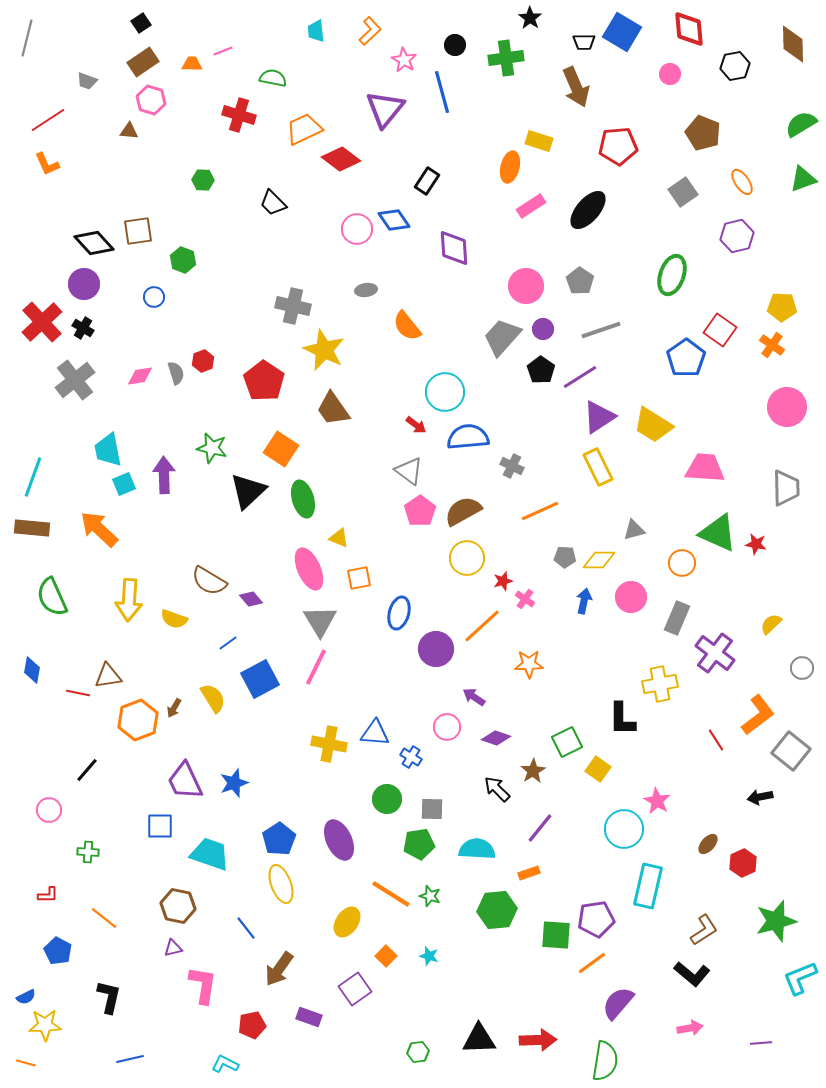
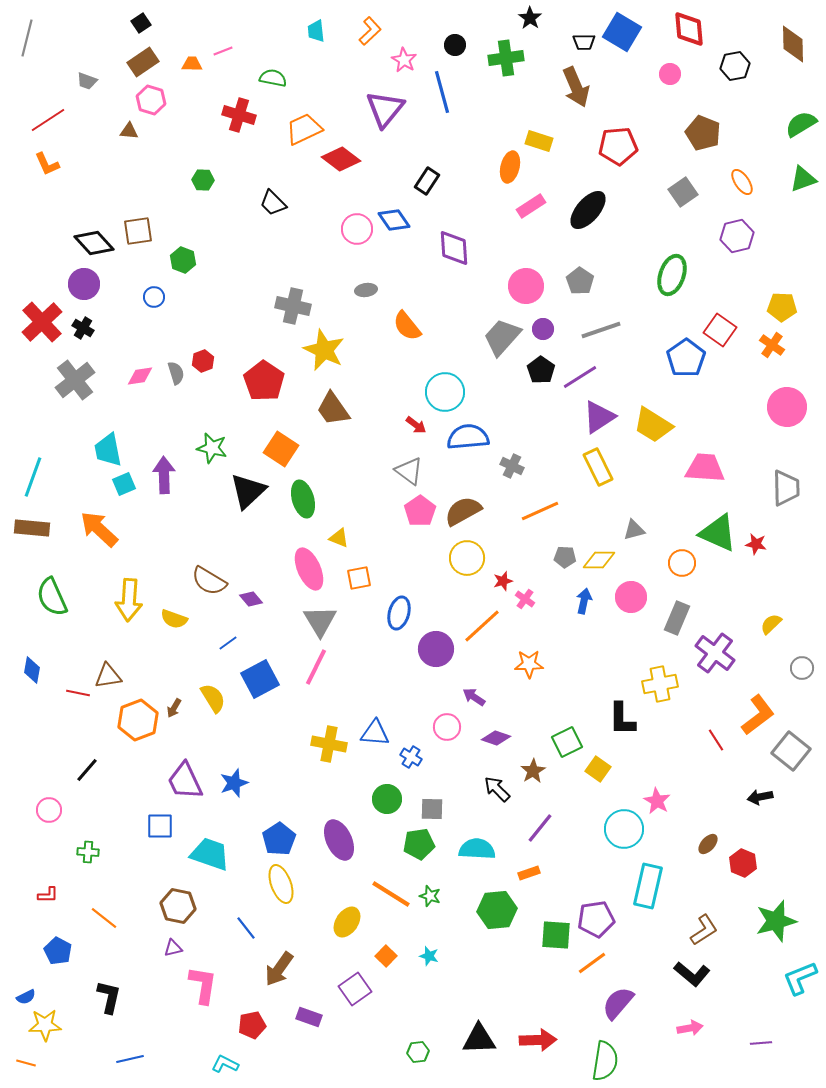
red hexagon at (743, 863): rotated 12 degrees counterclockwise
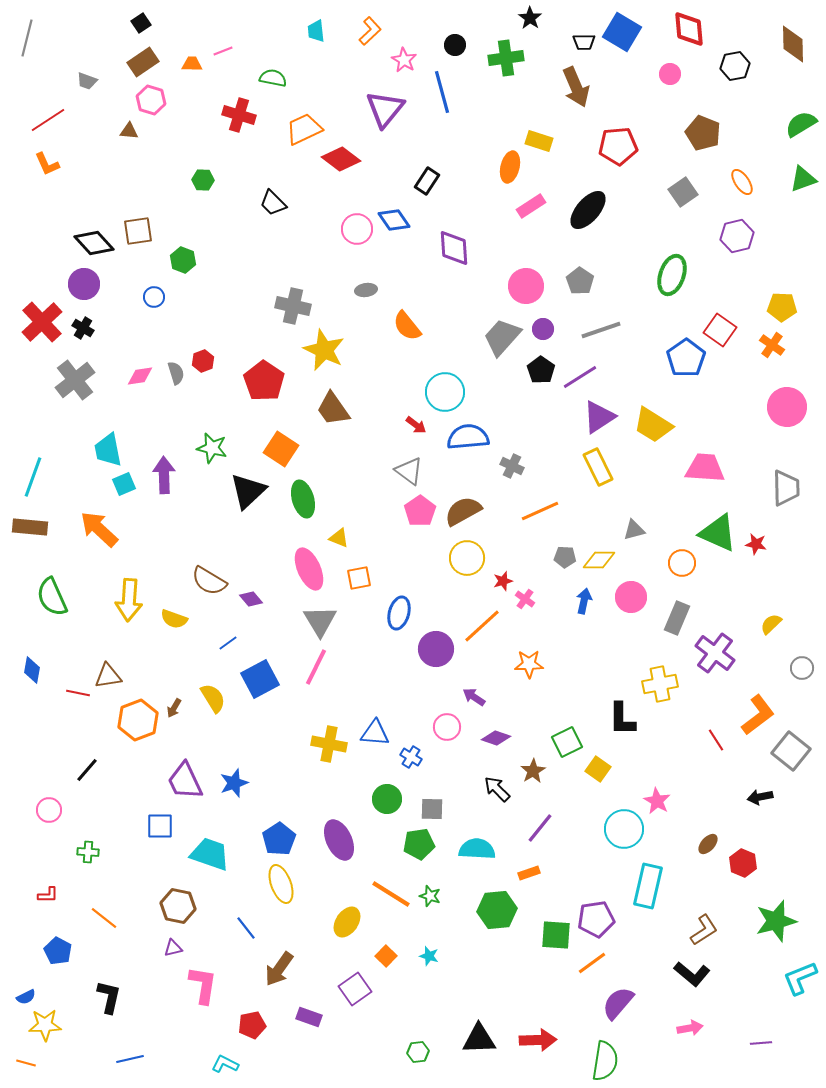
brown rectangle at (32, 528): moved 2 px left, 1 px up
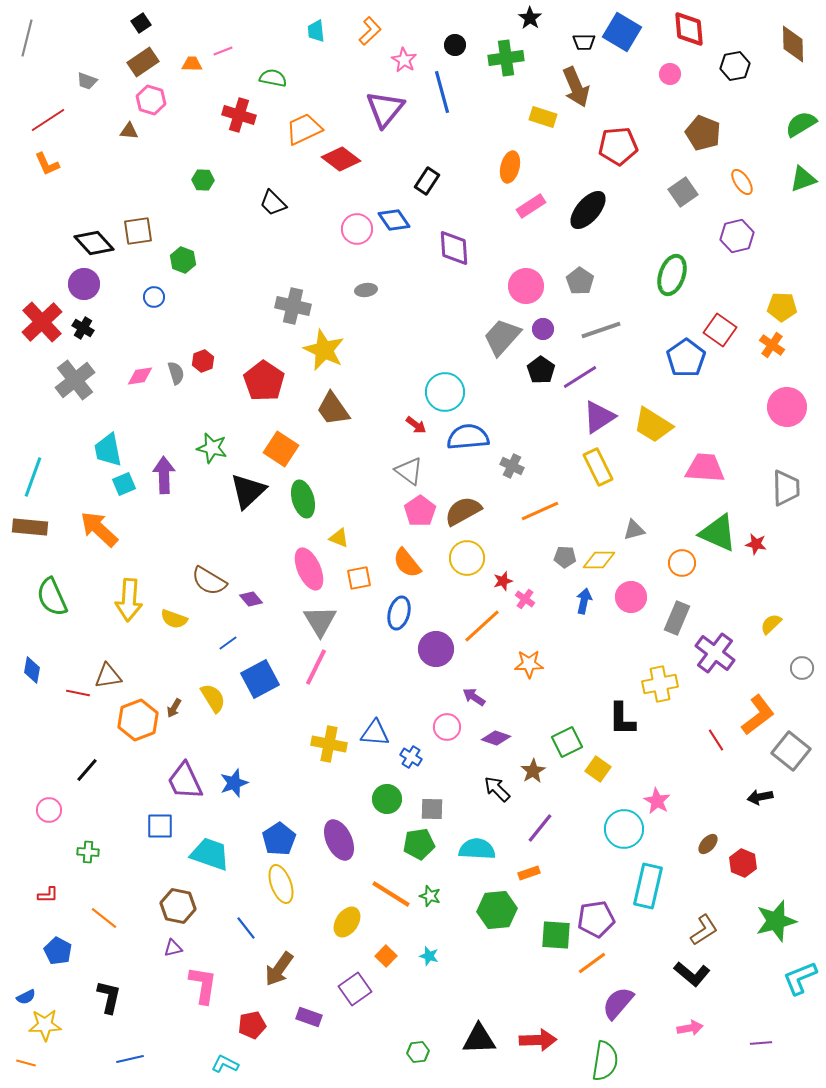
yellow rectangle at (539, 141): moved 4 px right, 24 px up
orange semicircle at (407, 326): moved 237 px down
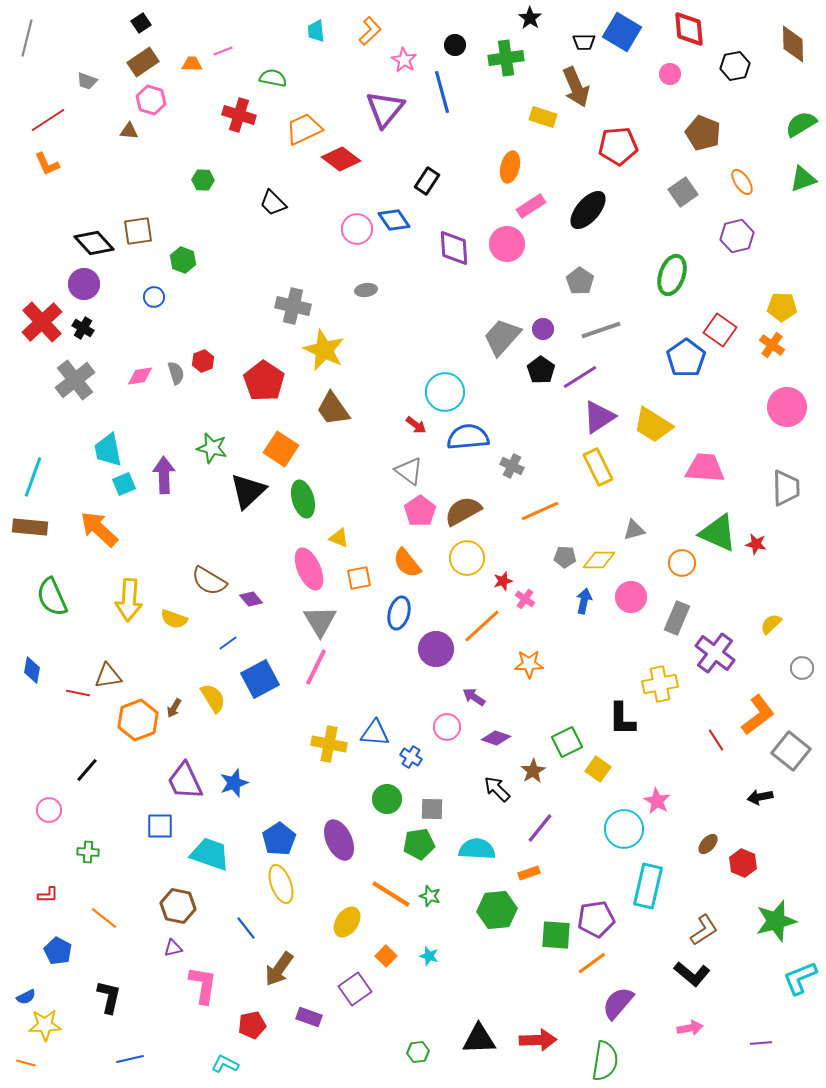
pink circle at (526, 286): moved 19 px left, 42 px up
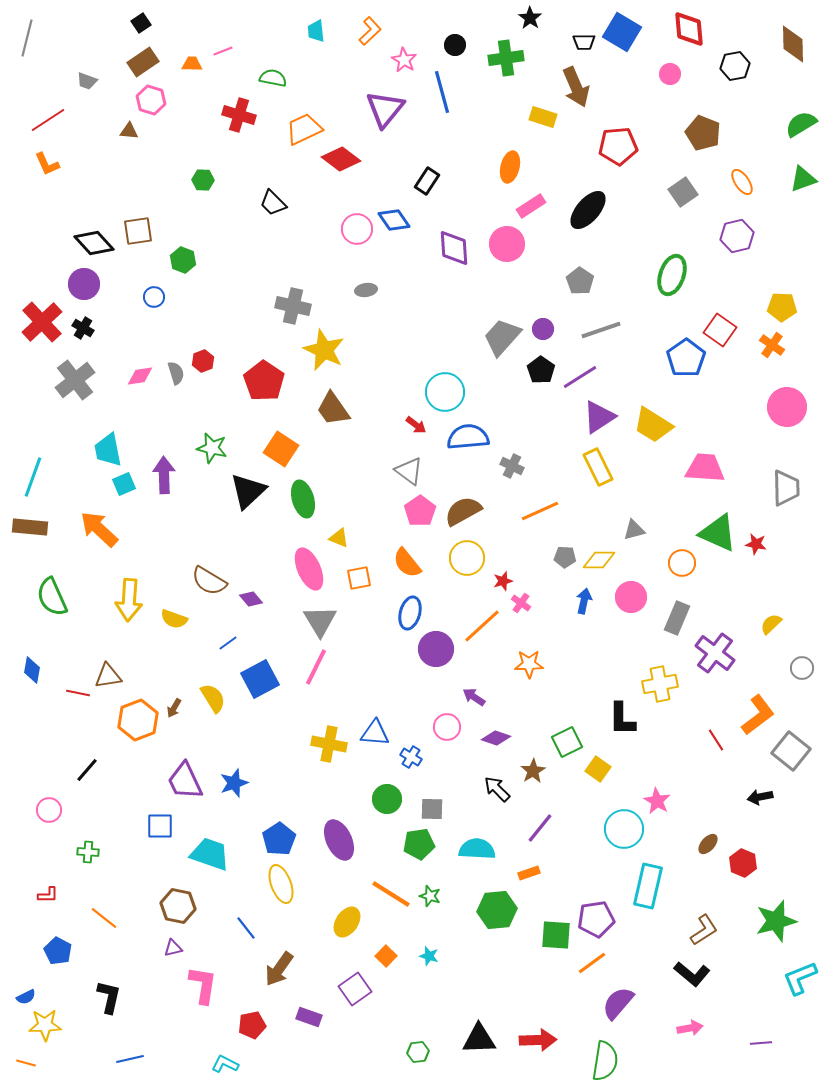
pink cross at (525, 599): moved 4 px left, 4 px down
blue ellipse at (399, 613): moved 11 px right
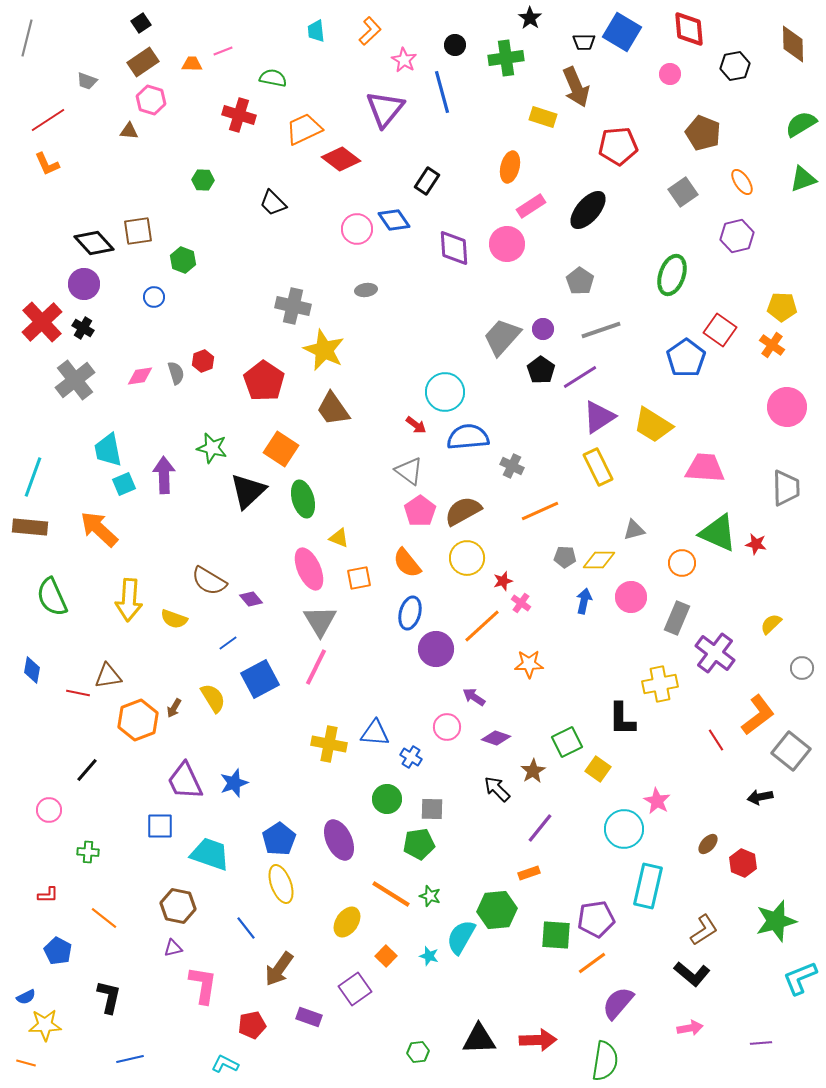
cyan semicircle at (477, 849): moved 16 px left, 88 px down; rotated 63 degrees counterclockwise
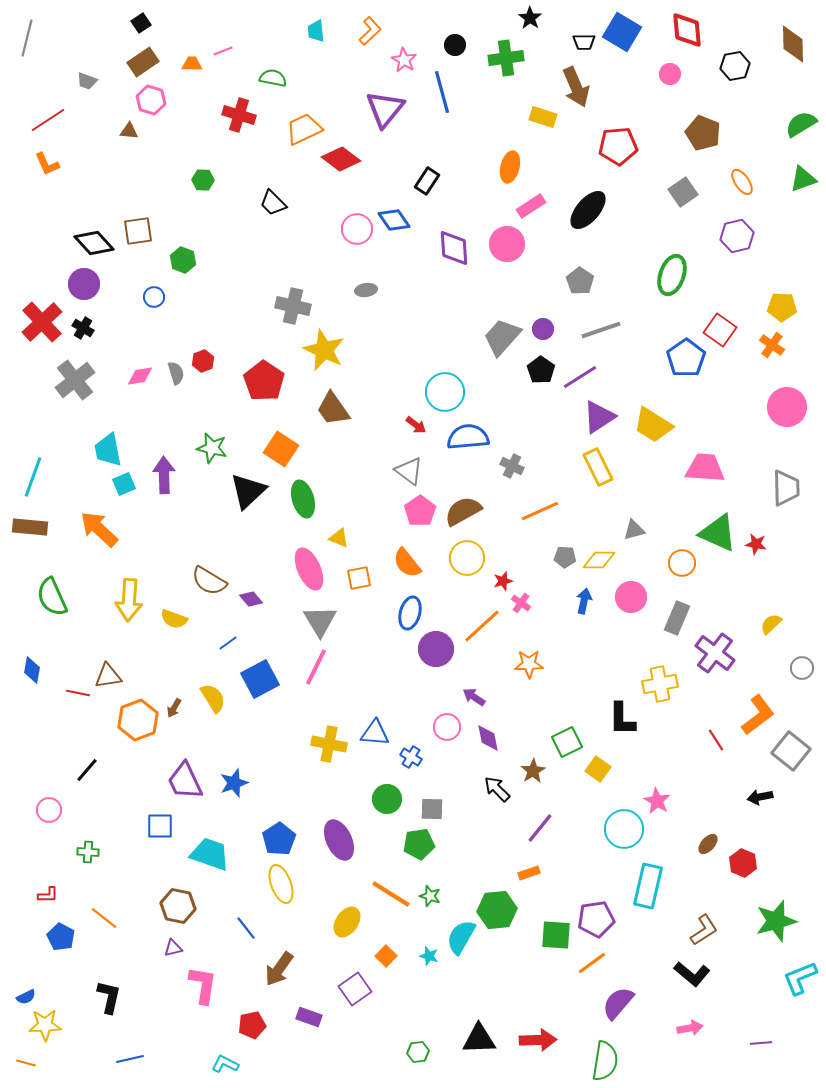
red diamond at (689, 29): moved 2 px left, 1 px down
purple diamond at (496, 738): moved 8 px left; rotated 60 degrees clockwise
blue pentagon at (58, 951): moved 3 px right, 14 px up
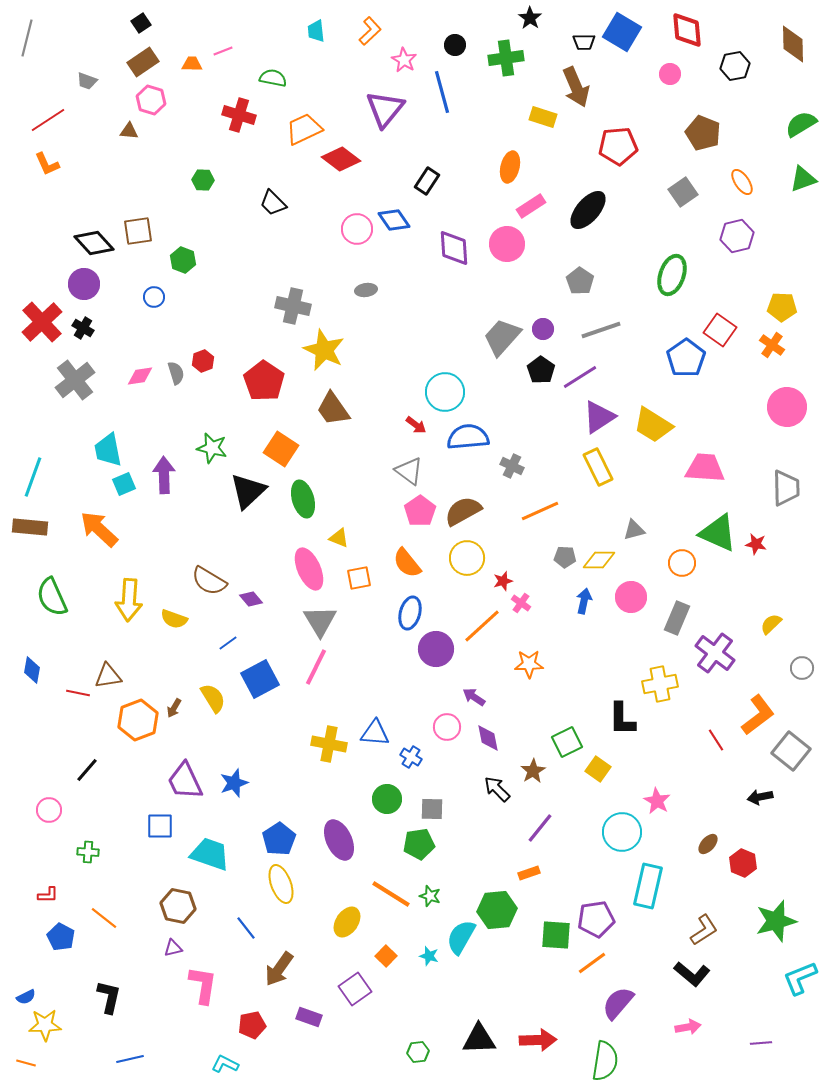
cyan circle at (624, 829): moved 2 px left, 3 px down
pink arrow at (690, 1028): moved 2 px left, 1 px up
